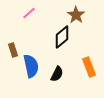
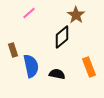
black semicircle: rotated 105 degrees counterclockwise
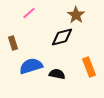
black diamond: rotated 25 degrees clockwise
brown rectangle: moved 7 px up
blue semicircle: rotated 95 degrees counterclockwise
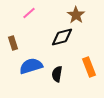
black semicircle: rotated 91 degrees counterclockwise
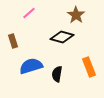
black diamond: rotated 30 degrees clockwise
brown rectangle: moved 2 px up
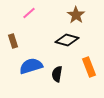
black diamond: moved 5 px right, 3 px down
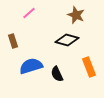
brown star: rotated 12 degrees counterclockwise
black semicircle: rotated 35 degrees counterclockwise
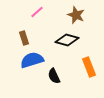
pink line: moved 8 px right, 1 px up
brown rectangle: moved 11 px right, 3 px up
blue semicircle: moved 1 px right, 6 px up
black semicircle: moved 3 px left, 2 px down
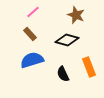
pink line: moved 4 px left
brown rectangle: moved 6 px right, 4 px up; rotated 24 degrees counterclockwise
black semicircle: moved 9 px right, 2 px up
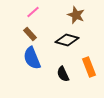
blue semicircle: moved 2 px up; rotated 95 degrees counterclockwise
